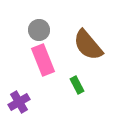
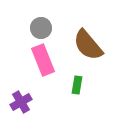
gray circle: moved 2 px right, 2 px up
green rectangle: rotated 36 degrees clockwise
purple cross: moved 2 px right
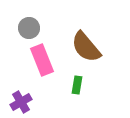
gray circle: moved 12 px left
brown semicircle: moved 2 px left, 2 px down
pink rectangle: moved 1 px left
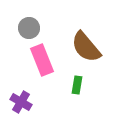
purple cross: rotated 30 degrees counterclockwise
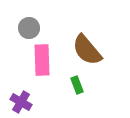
brown semicircle: moved 1 px right, 3 px down
pink rectangle: rotated 20 degrees clockwise
green rectangle: rotated 30 degrees counterclockwise
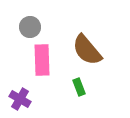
gray circle: moved 1 px right, 1 px up
green rectangle: moved 2 px right, 2 px down
purple cross: moved 1 px left, 3 px up
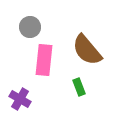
pink rectangle: moved 2 px right; rotated 8 degrees clockwise
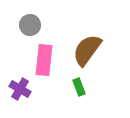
gray circle: moved 2 px up
brown semicircle: rotated 76 degrees clockwise
purple cross: moved 10 px up
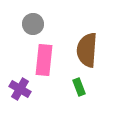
gray circle: moved 3 px right, 1 px up
brown semicircle: rotated 32 degrees counterclockwise
